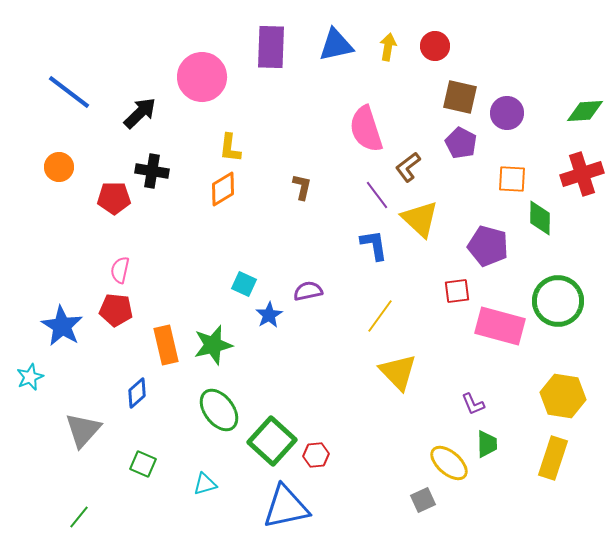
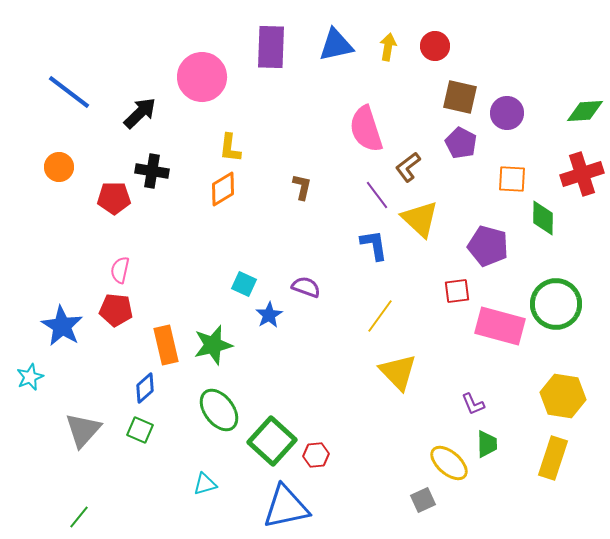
green diamond at (540, 218): moved 3 px right
purple semicircle at (308, 291): moved 2 px left, 4 px up; rotated 32 degrees clockwise
green circle at (558, 301): moved 2 px left, 3 px down
blue diamond at (137, 393): moved 8 px right, 5 px up
green square at (143, 464): moved 3 px left, 34 px up
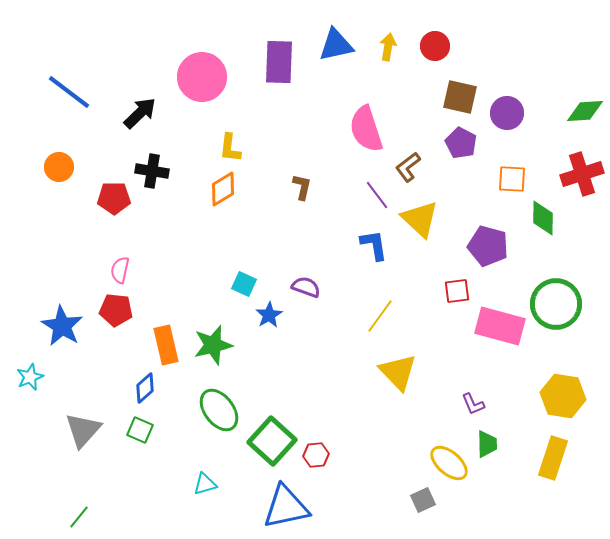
purple rectangle at (271, 47): moved 8 px right, 15 px down
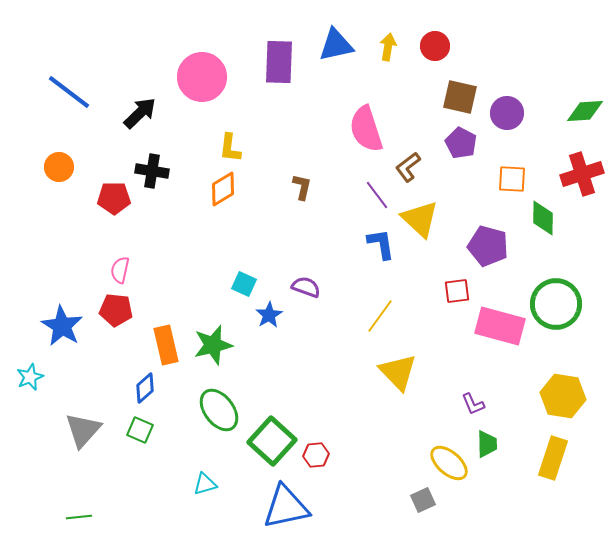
blue L-shape at (374, 245): moved 7 px right, 1 px up
green line at (79, 517): rotated 45 degrees clockwise
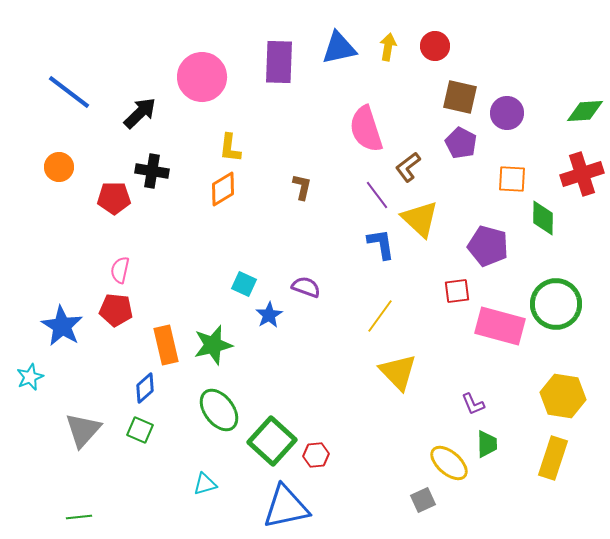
blue triangle at (336, 45): moved 3 px right, 3 px down
